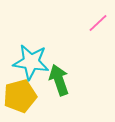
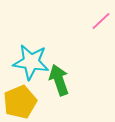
pink line: moved 3 px right, 2 px up
yellow pentagon: moved 6 px down; rotated 8 degrees counterclockwise
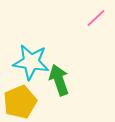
pink line: moved 5 px left, 3 px up
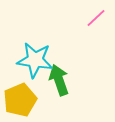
cyan star: moved 4 px right, 2 px up
yellow pentagon: moved 2 px up
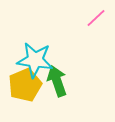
green arrow: moved 2 px left, 1 px down
yellow pentagon: moved 5 px right, 15 px up
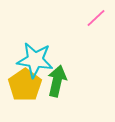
green arrow: rotated 32 degrees clockwise
yellow pentagon: rotated 12 degrees counterclockwise
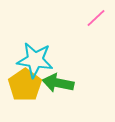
green arrow: moved 1 px right, 2 px down; rotated 92 degrees counterclockwise
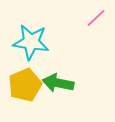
cyan star: moved 4 px left, 18 px up
yellow pentagon: rotated 12 degrees clockwise
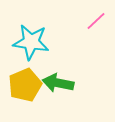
pink line: moved 3 px down
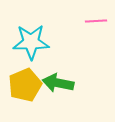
pink line: rotated 40 degrees clockwise
cyan star: rotated 9 degrees counterclockwise
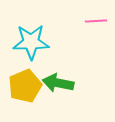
yellow pentagon: moved 1 px down
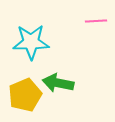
yellow pentagon: moved 9 px down
